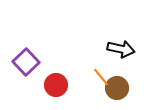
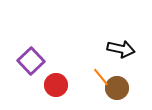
purple square: moved 5 px right, 1 px up
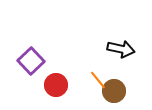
orange line: moved 3 px left, 3 px down
brown circle: moved 3 px left, 3 px down
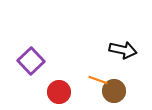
black arrow: moved 2 px right, 1 px down
orange line: rotated 30 degrees counterclockwise
red circle: moved 3 px right, 7 px down
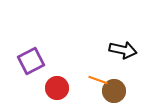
purple square: rotated 16 degrees clockwise
red circle: moved 2 px left, 4 px up
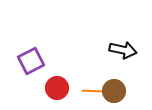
orange line: moved 6 px left, 11 px down; rotated 18 degrees counterclockwise
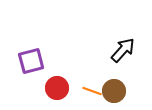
black arrow: rotated 60 degrees counterclockwise
purple square: rotated 12 degrees clockwise
orange line: rotated 18 degrees clockwise
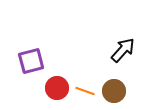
orange line: moved 7 px left
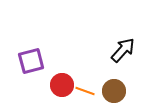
red circle: moved 5 px right, 3 px up
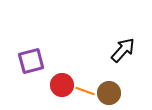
brown circle: moved 5 px left, 2 px down
